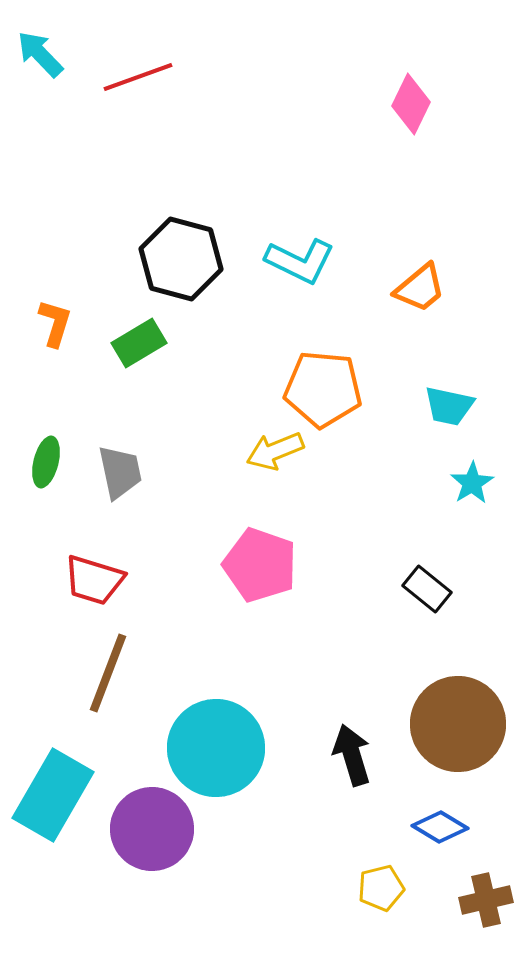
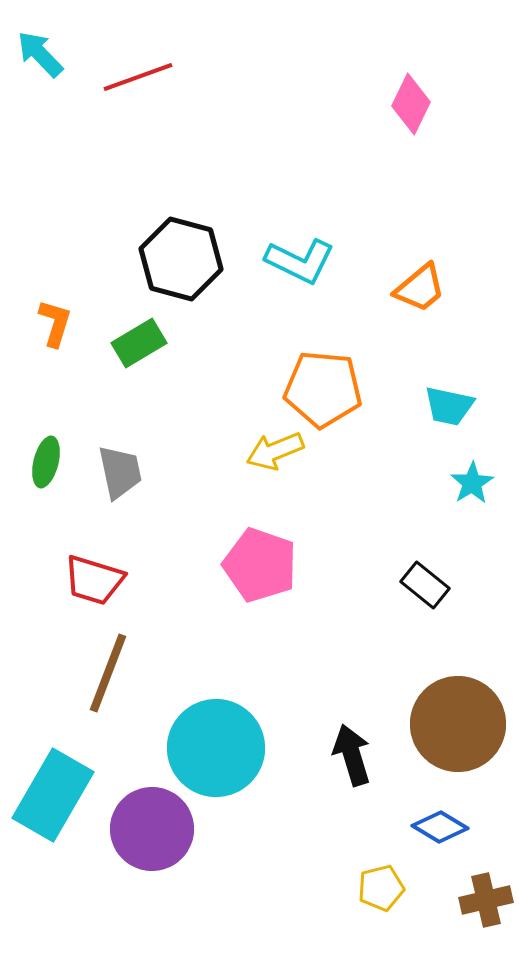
black rectangle: moved 2 px left, 4 px up
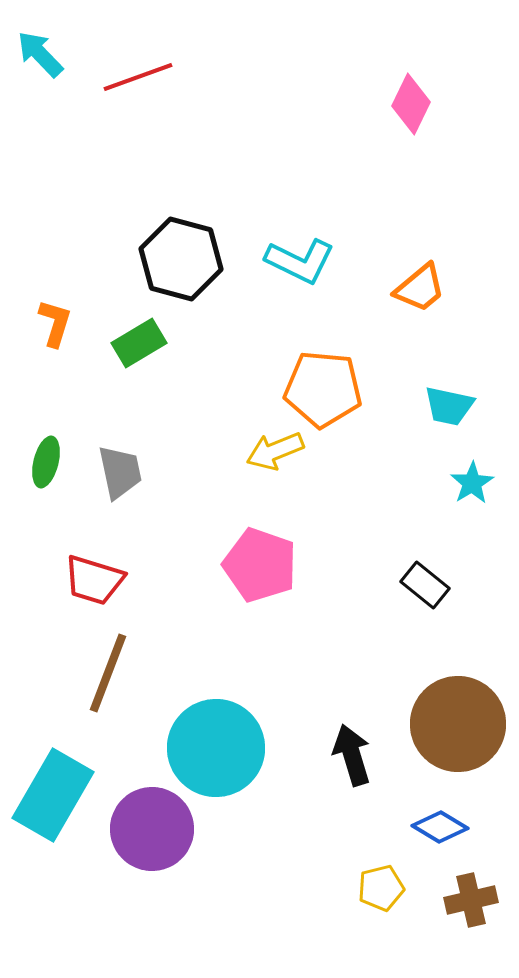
brown cross: moved 15 px left
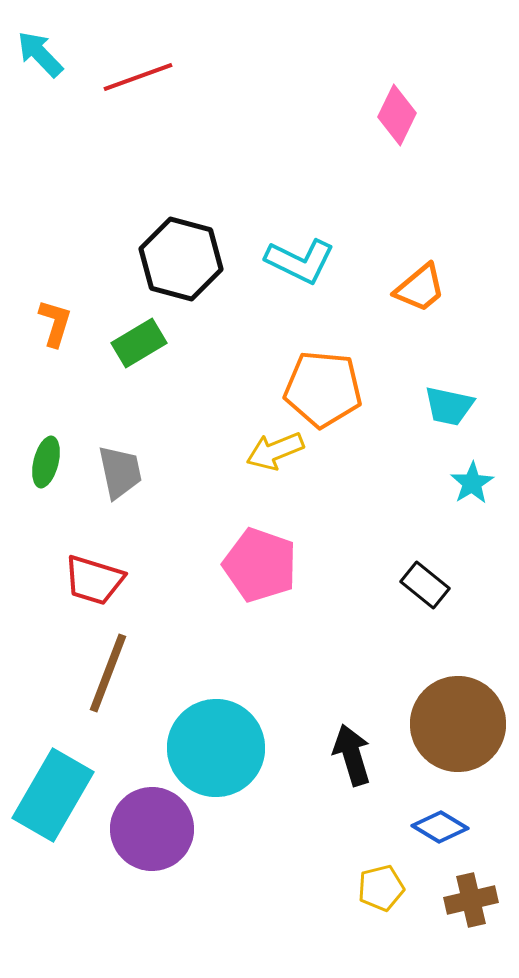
pink diamond: moved 14 px left, 11 px down
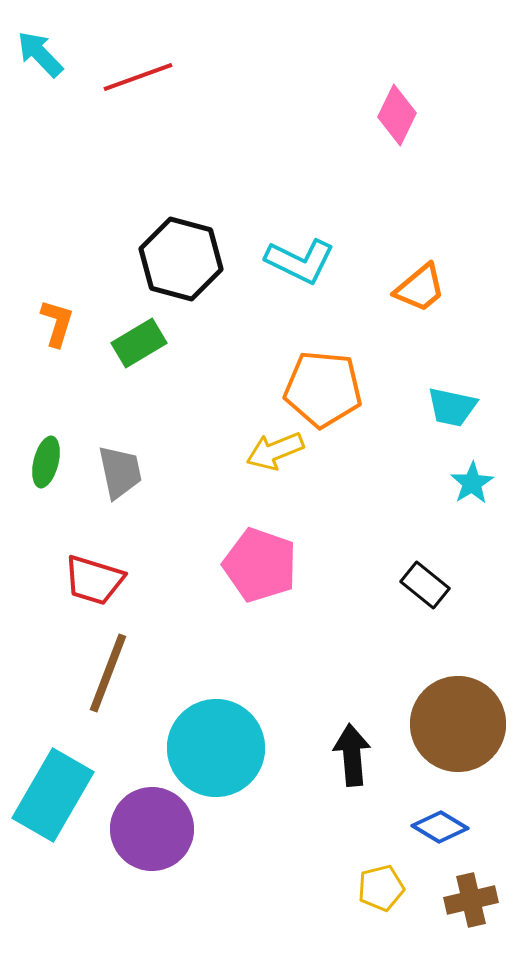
orange L-shape: moved 2 px right
cyan trapezoid: moved 3 px right, 1 px down
black arrow: rotated 12 degrees clockwise
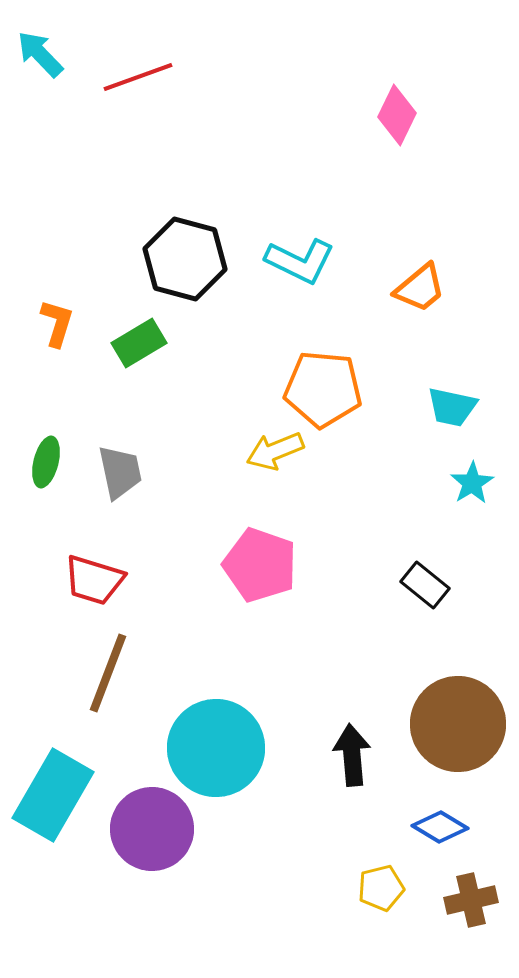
black hexagon: moved 4 px right
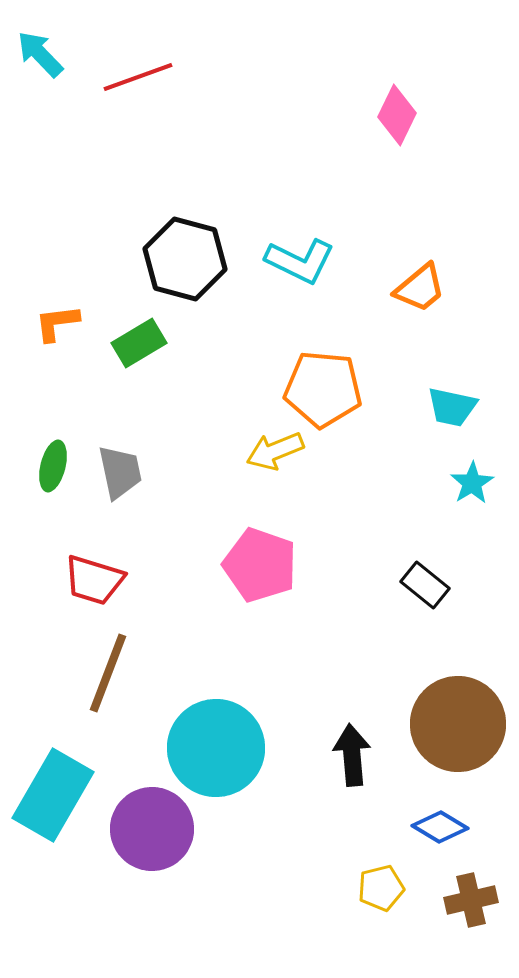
orange L-shape: rotated 114 degrees counterclockwise
green ellipse: moved 7 px right, 4 px down
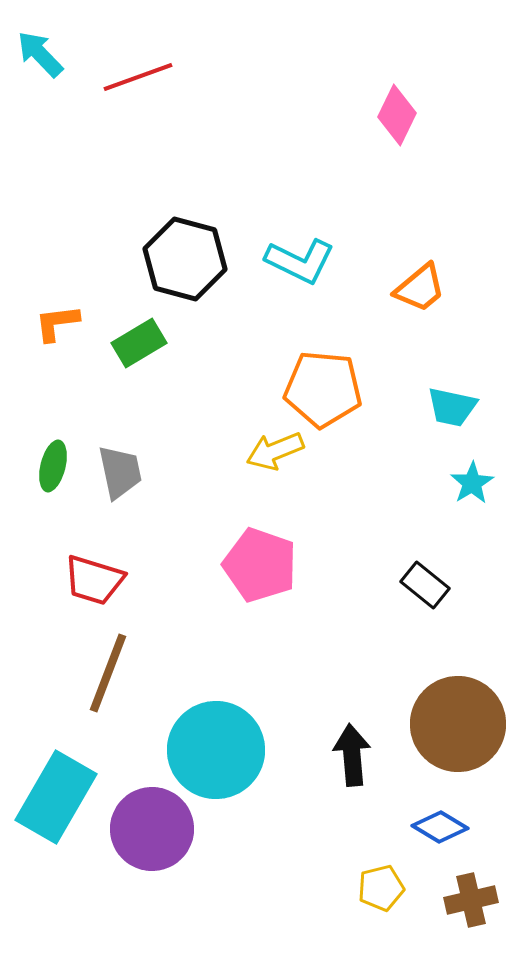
cyan circle: moved 2 px down
cyan rectangle: moved 3 px right, 2 px down
